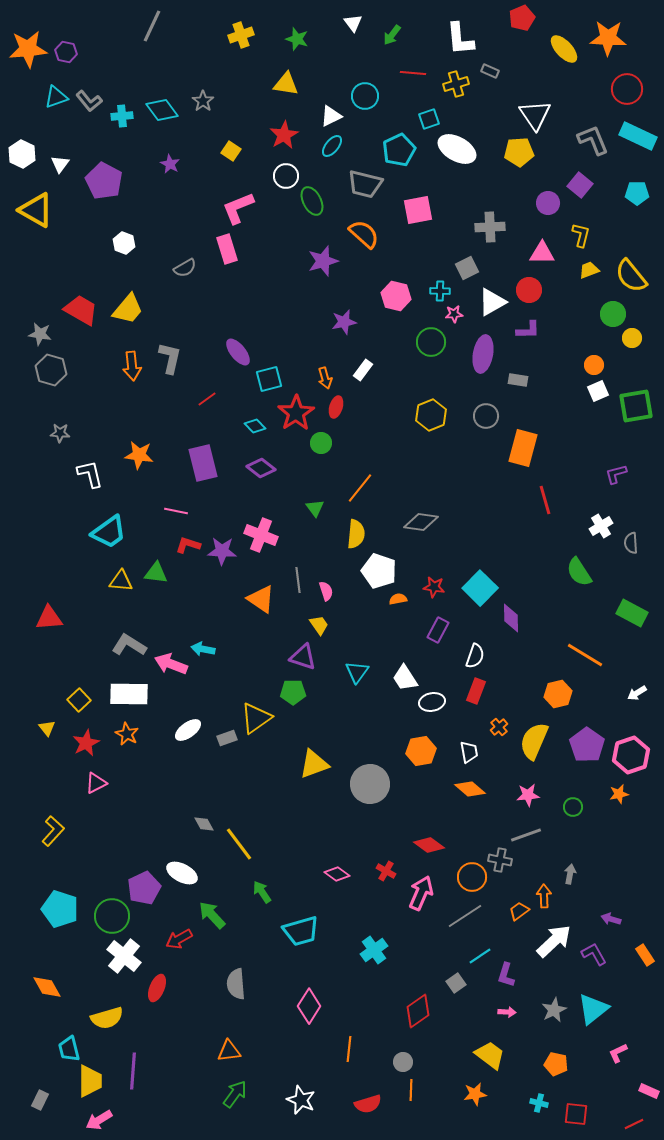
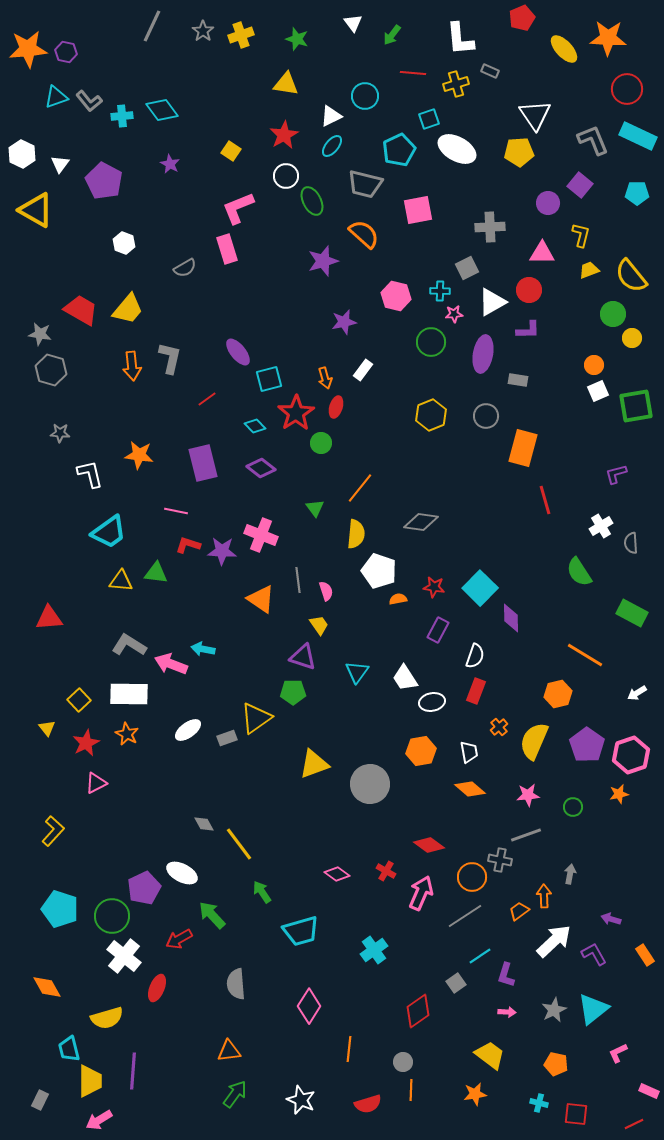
gray star at (203, 101): moved 70 px up
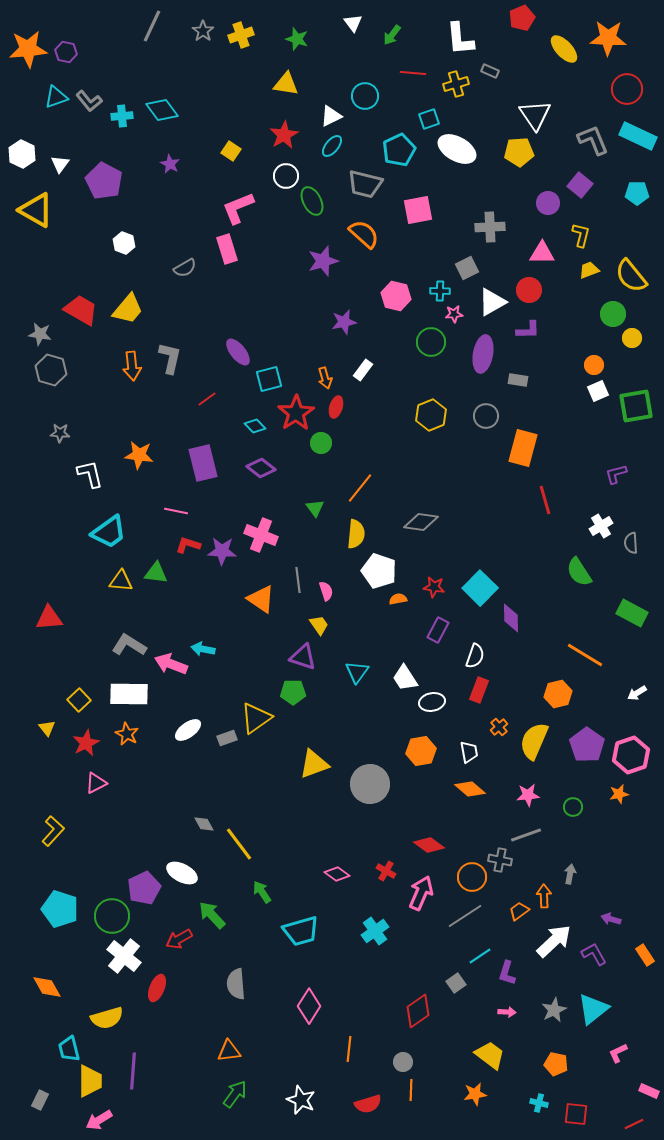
red rectangle at (476, 691): moved 3 px right, 1 px up
cyan cross at (374, 950): moved 1 px right, 19 px up
purple L-shape at (506, 975): moved 1 px right, 2 px up
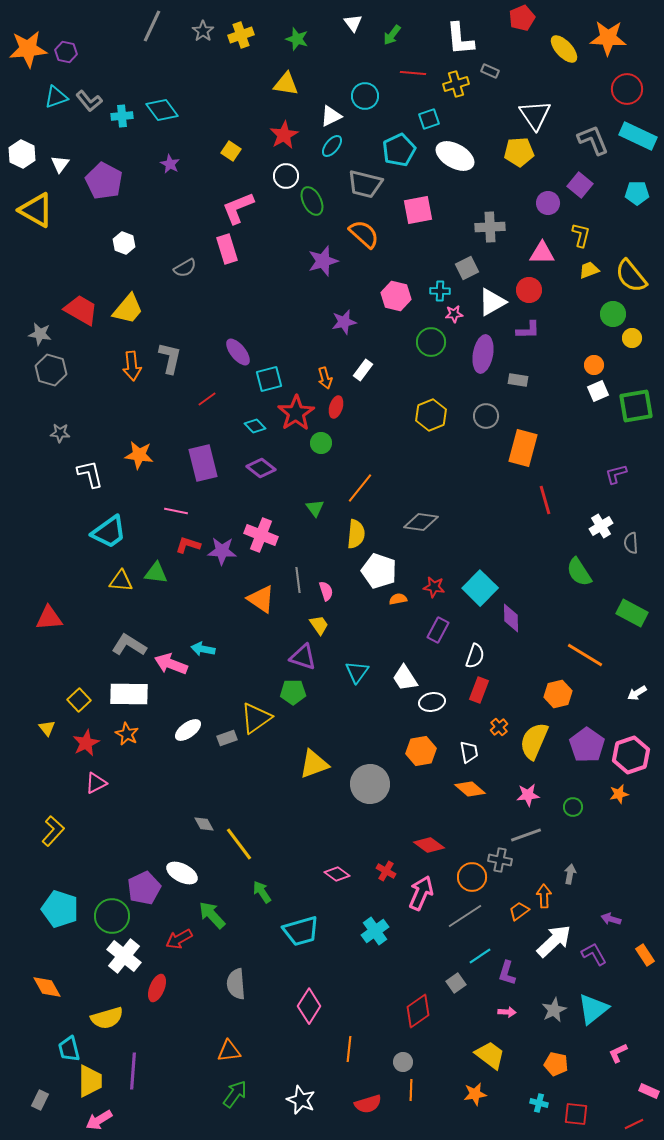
white ellipse at (457, 149): moved 2 px left, 7 px down
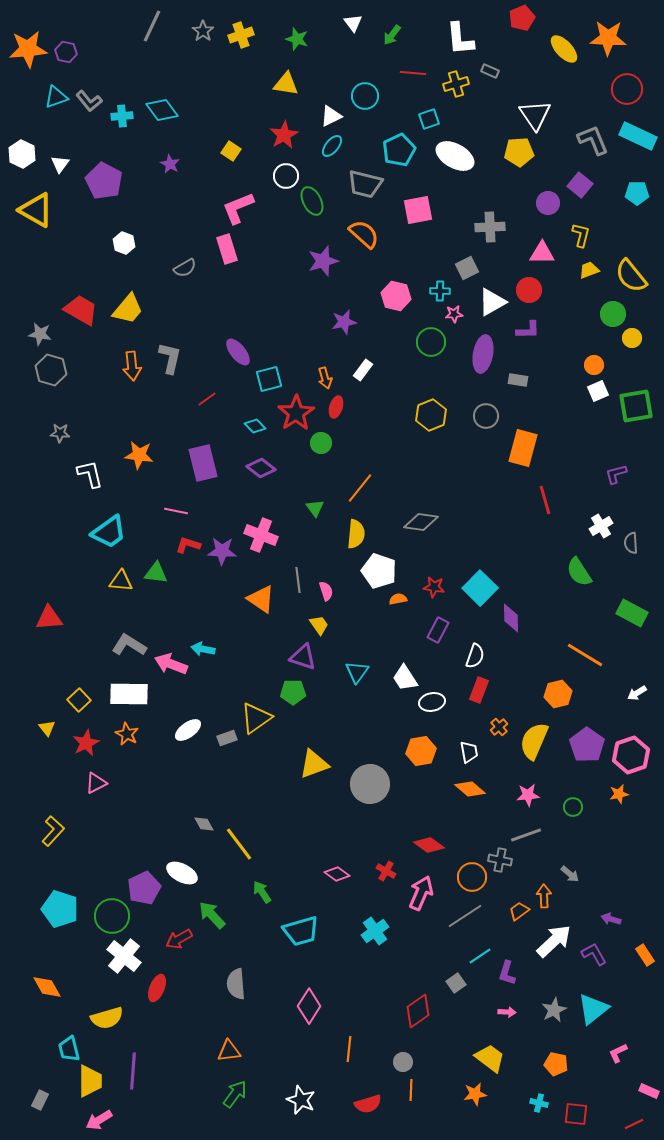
gray arrow at (570, 874): rotated 120 degrees clockwise
yellow trapezoid at (490, 1055): moved 3 px down
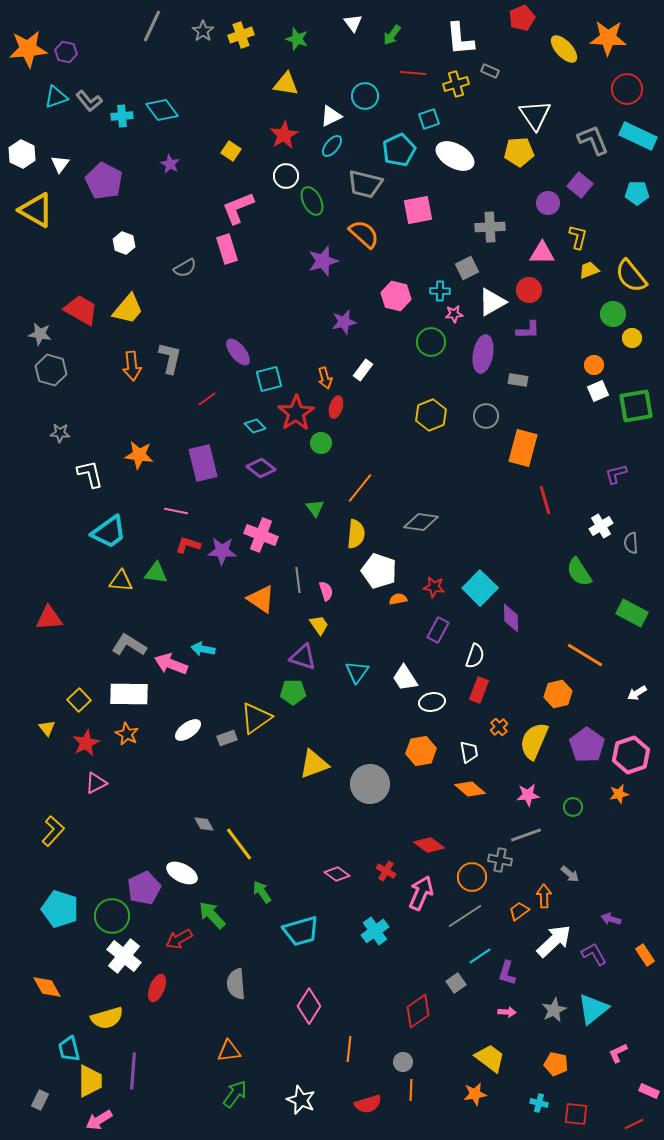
yellow L-shape at (581, 235): moved 3 px left, 2 px down
